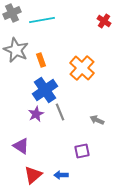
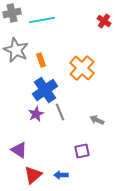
gray cross: rotated 12 degrees clockwise
purple triangle: moved 2 px left, 4 px down
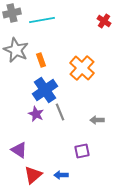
purple star: rotated 21 degrees counterclockwise
gray arrow: rotated 24 degrees counterclockwise
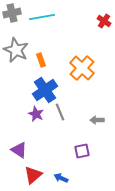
cyan line: moved 3 px up
blue arrow: moved 3 px down; rotated 24 degrees clockwise
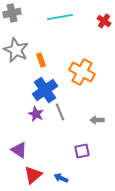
cyan line: moved 18 px right
orange cross: moved 4 px down; rotated 15 degrees counterclockwise
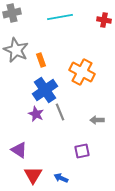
red cross: moved 1 px up; rotated 24 degrees counterclockwise
red triangle: rotated 18 degrees counterclockwise
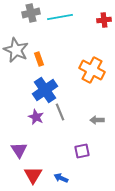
gray cross: moved 19 px right
red cross: rotated 16 degrees counterclockwise
orange rectangle: moved 2 px left, 1 px up
orange cross: moved 10 px right, 2 px up
purple star: moved 3 px down
purple triangle: rotated 24 degrees clockwise
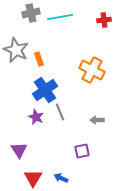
red triangle: moved 3 px down
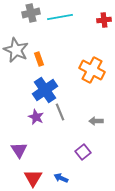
gray arrow: moved 1 px left, 1 px down
purple square: moved 1 px right, 1 px down; rotated 28 degrees counterclockwise
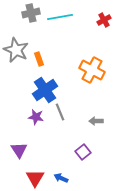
red cross: rotated 24 degrees counterclockwise
purple star: rotated 14 degrees counterclockwise
red triangle: moved 2 px right
